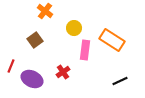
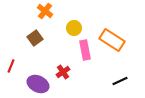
brown square: moved 2 px up
pink rectangle: rotated 18 degrees counterclockwise
purple ellipse: moved 6 px right, 5 px down
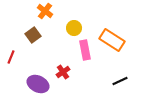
brown square: moved 2 px left, 3 px up
red line: moved 9 px up
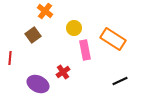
orange rectangle: moved 1 px right, 1 px up
red line: moved 1 px left, 1 px down; rotated 16 degrees counterclockwise
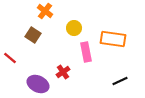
brown square: rotated 21 degrees counterclockwise
orange rectangle: rotated 25 degrees counterclockwise
pink rectangle: moved 1 px right, 2 px down
red line: rotated 56 degrees counterclockwise
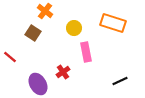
brown square: moved 2 px up
orange rectangle: moved 16 px up; rotated 10 degrees clockwise
red line: moved 1 px up
purple ellipse: rotated 35 degrees clockwise
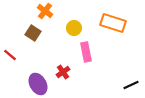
red line: moved 2 px up
black line: moved 11 px right, 4 px down
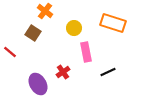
red line: moved 3 px up
black line: moved 23 px left, 13 px up
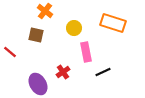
brown square: moved 3 px right, 2 px down; rotated 21 degrees counterclockwise
black line: moved 5 px left
